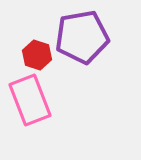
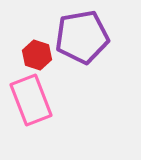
pink rectangle: moved 1 px right
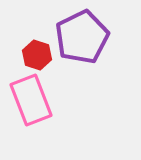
purple pentagon: rotated 16 degrees counterclockwise
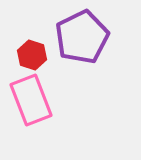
red hexagon: moved 5 px left
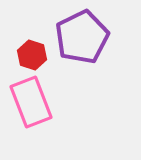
pink rectangle: moved 2 px down
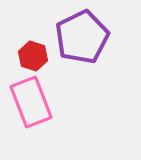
red hexagon: moved 1 px right, 1 px down
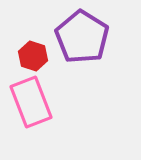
purple pentagon: rotated 14 degrees counterclockwise
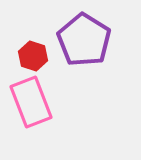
purple pentagon: moved 2 px right, 3 px down
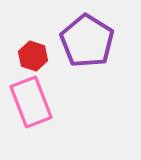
purple pentagon: moved 3 px right, 1 px down
